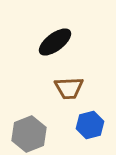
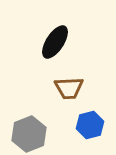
black ellipse: rotated 20 degrees counterclockwise
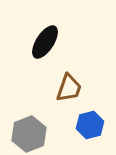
black ellipse: moved 10 px left
brown trapezoid: rotated 68 degrees counterclockwise
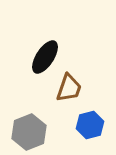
black ellipse: moved 15 px down
gray hexagon: moved 2 px up
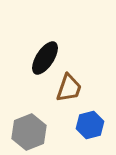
black ellipse: moved 1 px down
